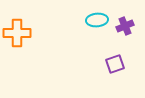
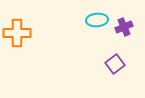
purple cross: moved 1 px left, 1 px down
purple square: rotated 18 degrees counterclockwise
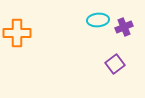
cyan ellipse: moved 1 px right
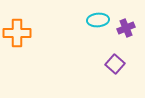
purple cross: moved 2 px right, 1 px down
purple square: rotated 12 degrees counterclockwise
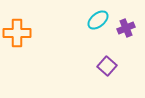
cyan ellipse: rotated 35 degrees counterclockwise
purple square: moved 8 px left, 2 px down
